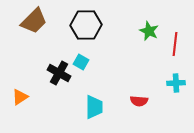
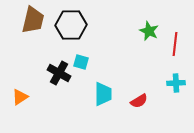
brown trapezoid: moved 1 px left, 1 px up; rotated 32 degrees counterclockwise
black hexagon: moved 15 px left
cyan square: rotated 14 degrees counterclockwise
red semicircle: rotated 36 degrees counterclockwise
cyan trapezoid: moved 9 px right, 13 px up
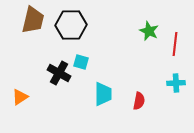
red semicircle: rotated 48 degrees counterclockwise
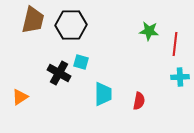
green star: rotated 18 degrees counterclockwise
cyan cross: moved 4 px right, 6 px up
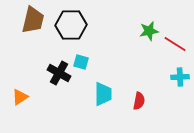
green star: rotated 18 degrees counterclockwise
red line: rotated 65 degrees counterclockwise
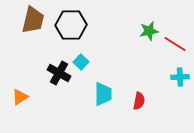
cyan square: rotated 28 degrees clockwise
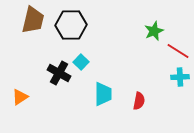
green star: moved 5 px right; rotated 12 degrees counterclockwise
red line: moved 3 px right, 7 px down
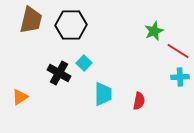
brown trapezoid: moved 2 px left
cyan square: moved 3 px right, 1 px down
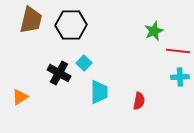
red line: rotated 25 degrees counterclockwise
cyan trapezoid: moved 4 px left, 2 px up
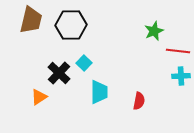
black cross: rotated 15 degrees clockwise
cyan cross: moved 1 px right, 1 px up
orange triangle: moved 19 px right
